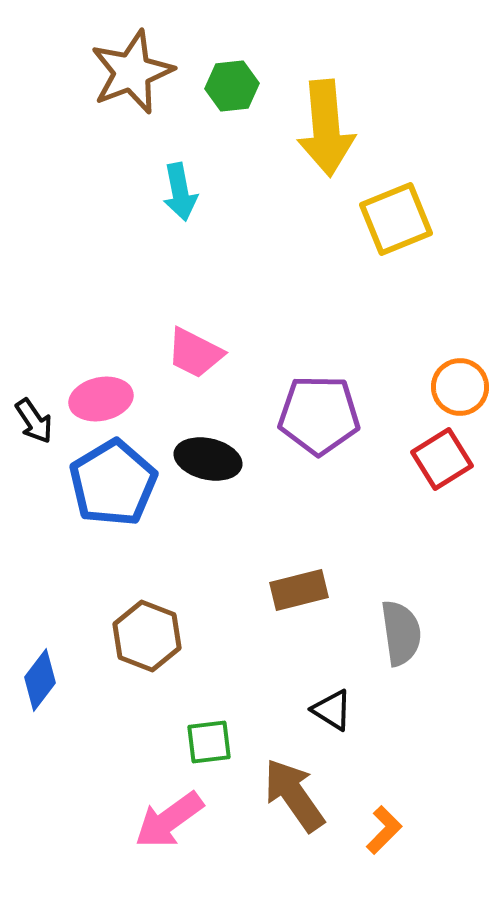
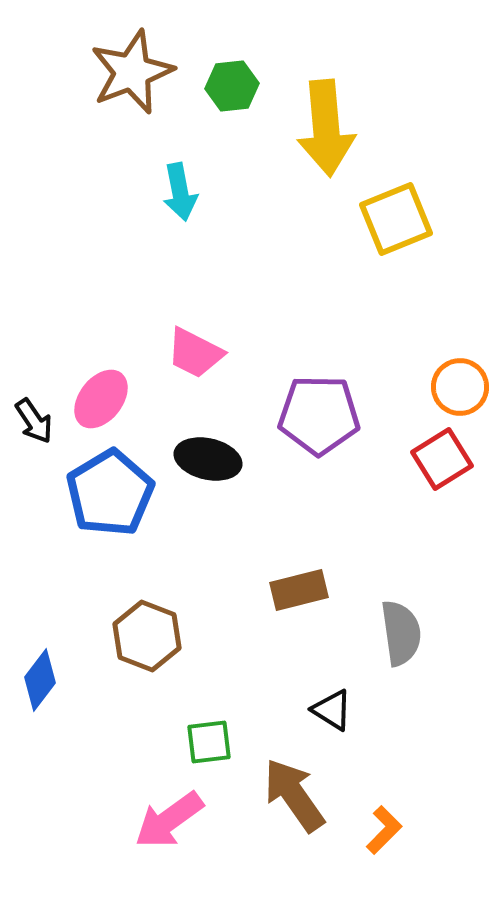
pink ellipse: rotated 40 degrees counterclockwise
blue pentagon: moved 3 px left, 10 px down
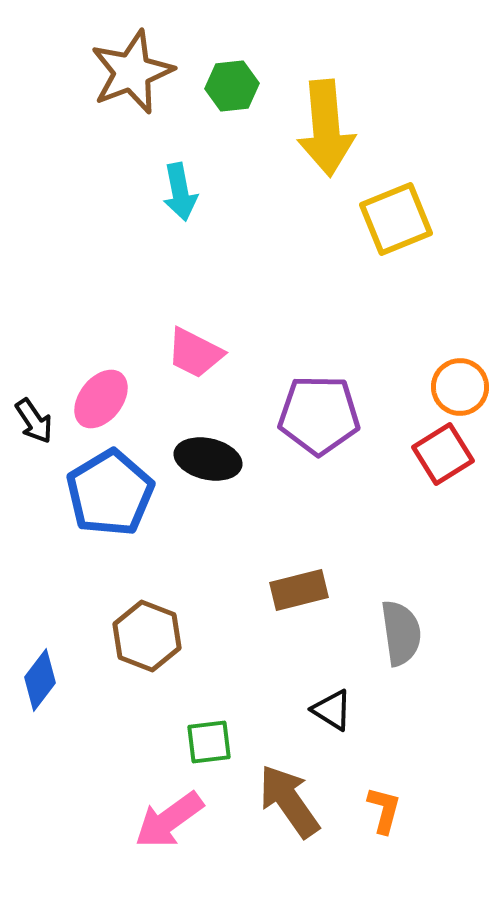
red square: moved 1 px right, 5 px up
brown arrow: moved 5 px left, 6 px down
orange L-shape: moved 20 px up; rotated 30 degrees counterclockwise
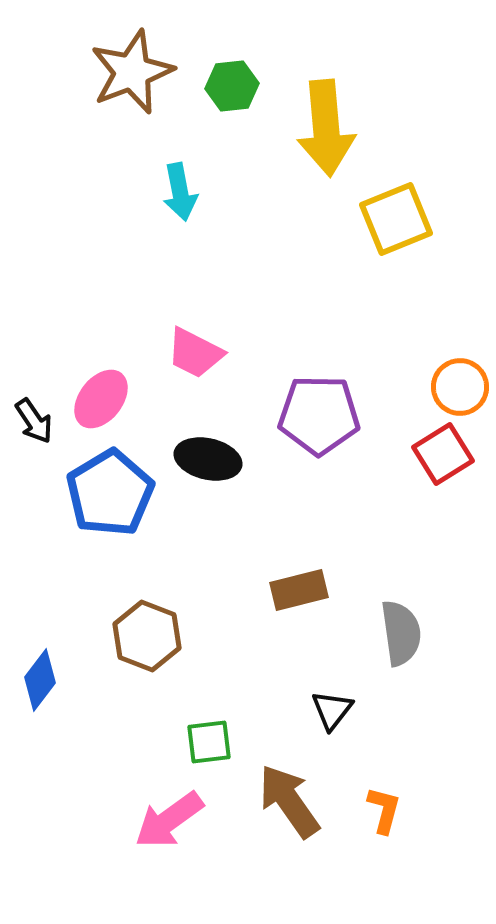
black triangle: rotated 36 degrees clockwise
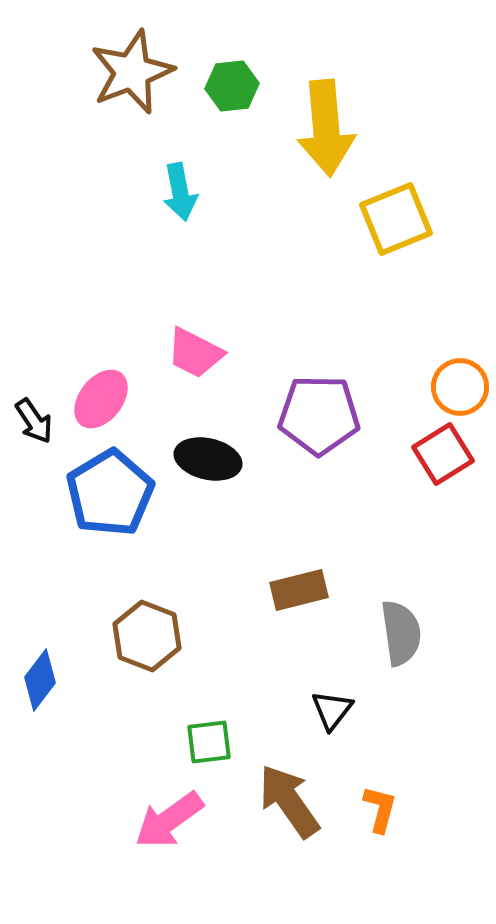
orange L-shape: moved 4 px left, 1 px up
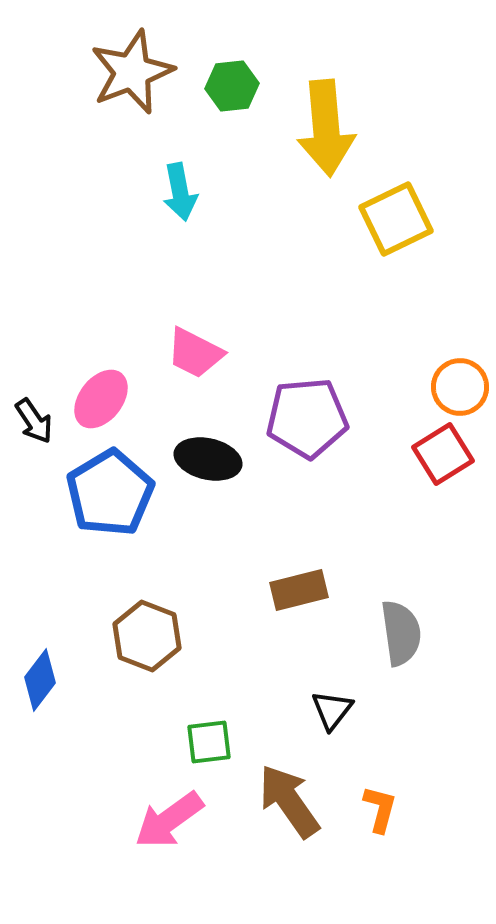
yellow square: rotated 4 degrees counterclockwise
purple pentagon: moved 12 px left, 3 px down; rotated 6 degrees counterclockwise
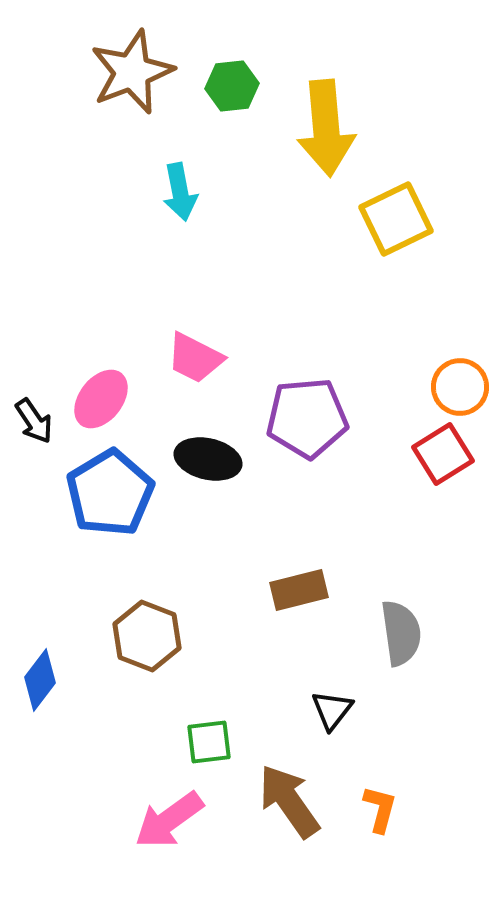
pink trapezoid: moved 5 px down
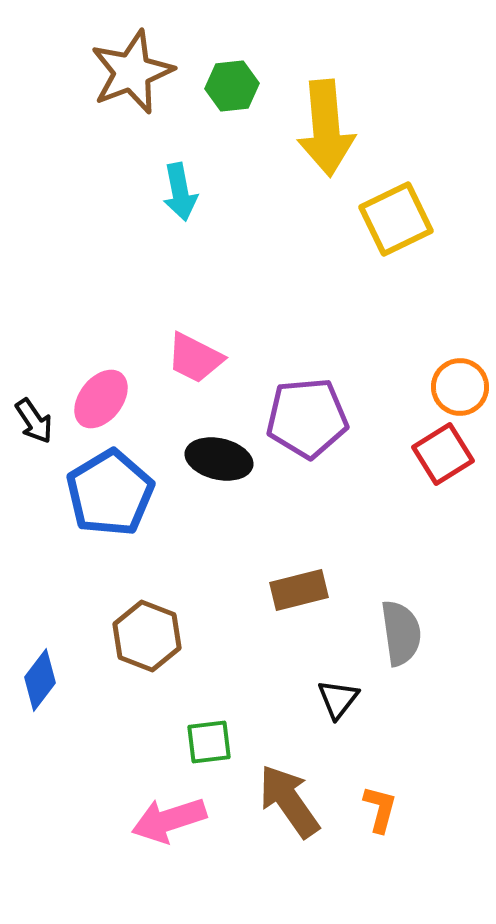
black ellipse: moved 11 px right
black triangle: moved 6 px right, 11 px up
pink arrow: rotated 18 degrees clockwise
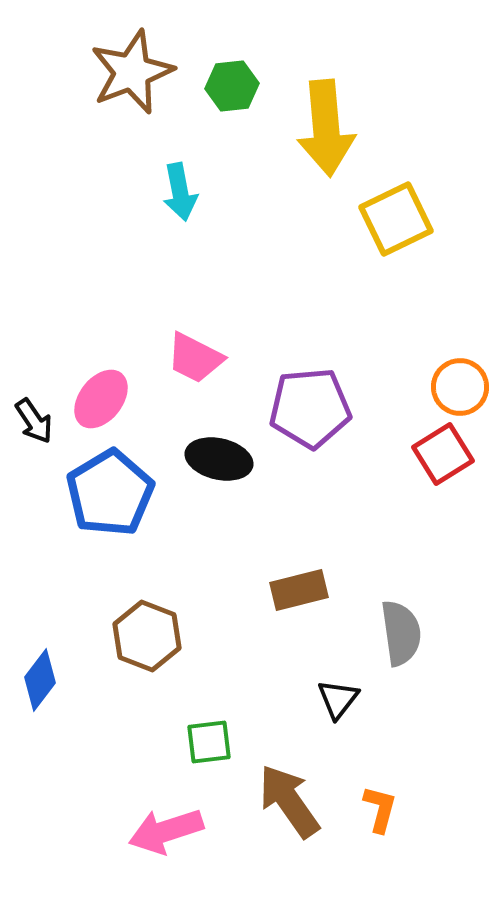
purple pentagon: moved 3 px right, 10 px up
pink arrow: moved 3 px left, 11 px down
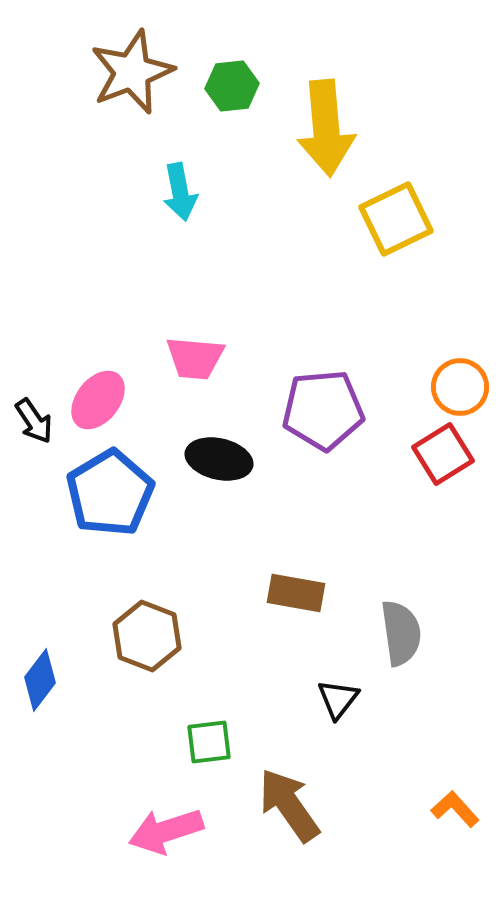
pink trapezoid: rotated 22 degrees counterclockwise
pink ellipse: moved 3 px left, 1 px down
purple pentagon: moved 13 px right, 2 px down
brown rectangle: moved 3 px left, 3 px down; rotated 24 degrees clockwise
brown arrow: moved 4 px down
orange L-shape: moved 75 px right; rotated 57 degrees counterclockwise
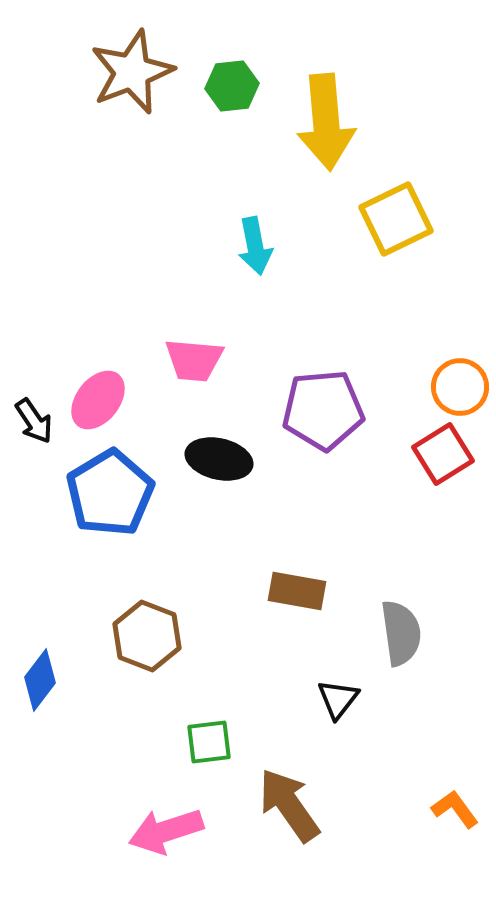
yellow arrow: moved 6 px up
cyan arrow: moved 75 px right, 54 px down
pink trapezoid: moved 1 px left, 2 px down
brown rectangle: moved 1 px right, 2 px up
orange L-shape: rotated 6 degrees clockwise
